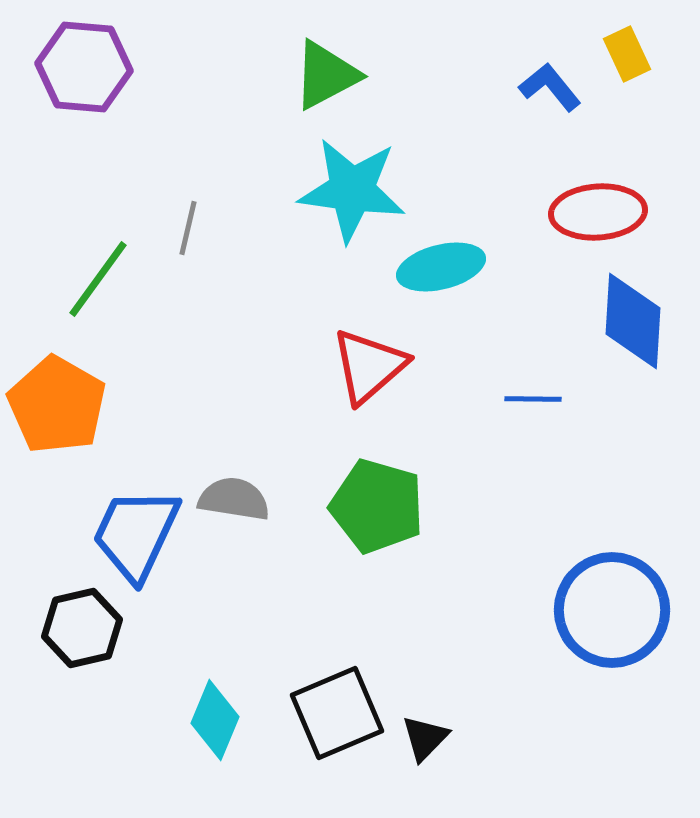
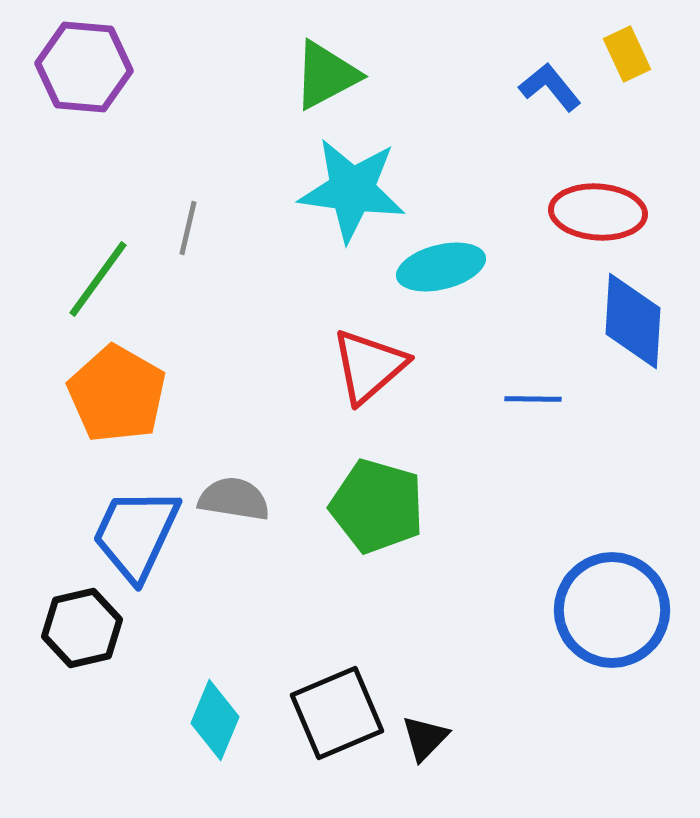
red ellipse: rotated 8 degrees clockwise
orange pentagon: moved 60 px right, 11 px up
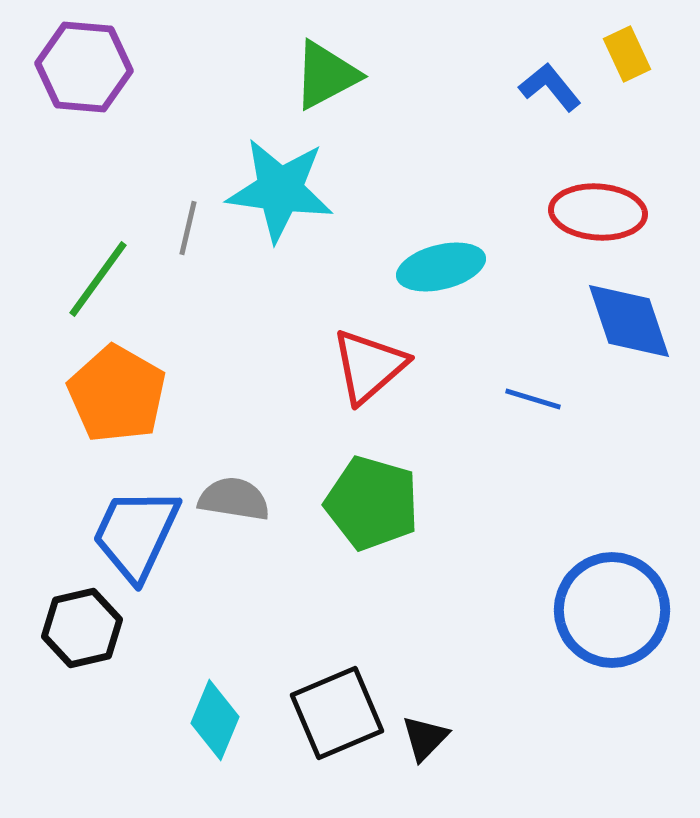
cyan star: moved 72 px left
blue diamond: moved 4 px left; rotated 22 degrees counterclockwise
blue line: rotated 16 degrees clockwise
green pentagon: moved 5 px left, 3 px up
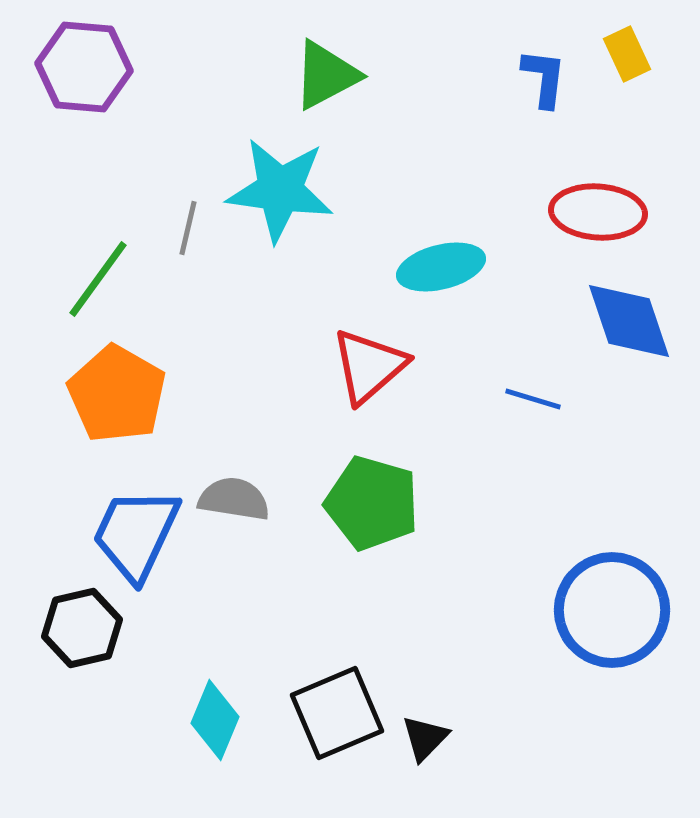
blue L-shape: moved 6 px left, 9 px up; rotated 46 degrees clockwise
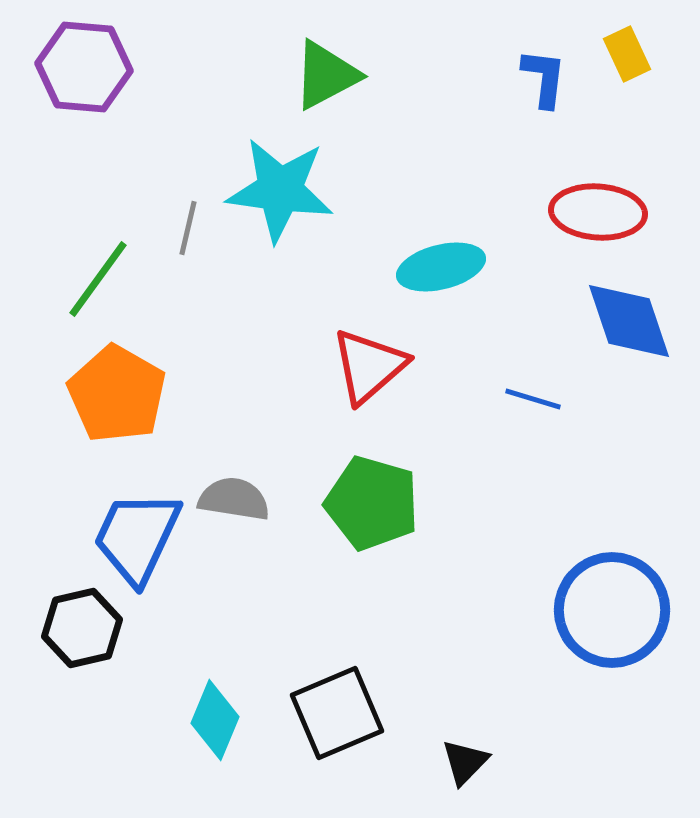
blue trapezoid: moved 1 px right, 3 px down
black triangle: moved 40 px right, 24 px down
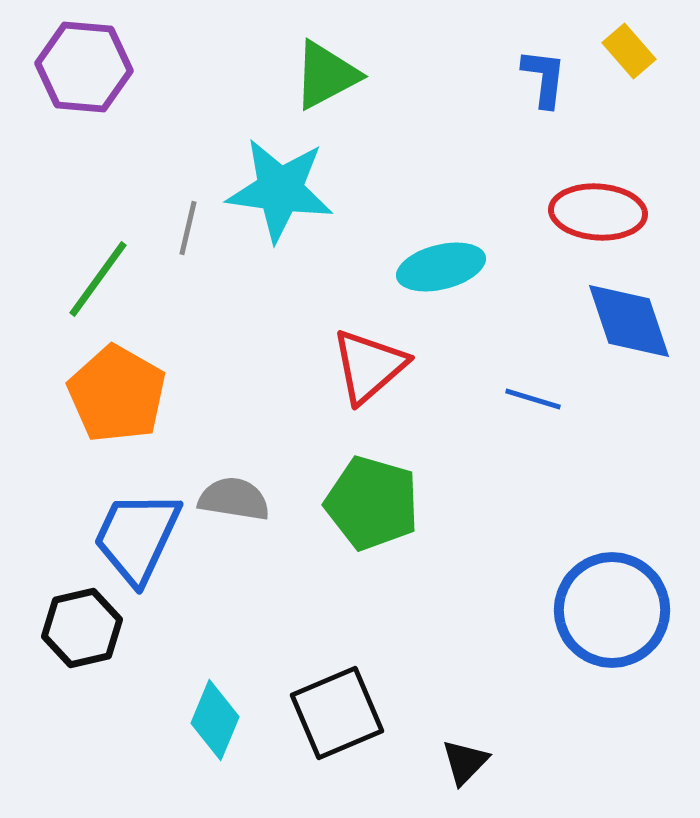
yellow rectangle: moved 2 px right, 3 px up; rotated 16 degrees counterclockwise
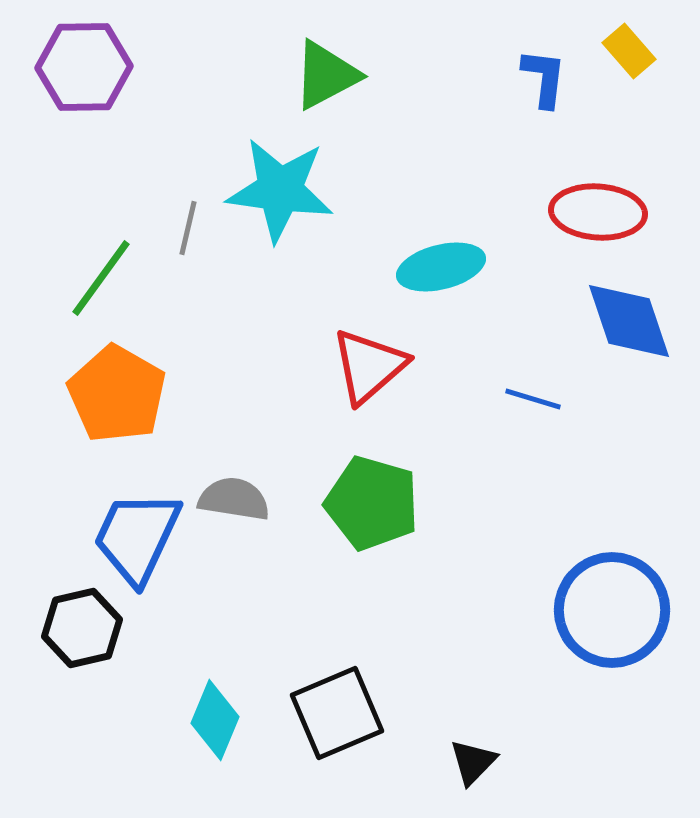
purple hexagon: rotated 6 degrees counterclockwise
green line: moved 3 px right, 1 px up
black triangle: moved 8 px right
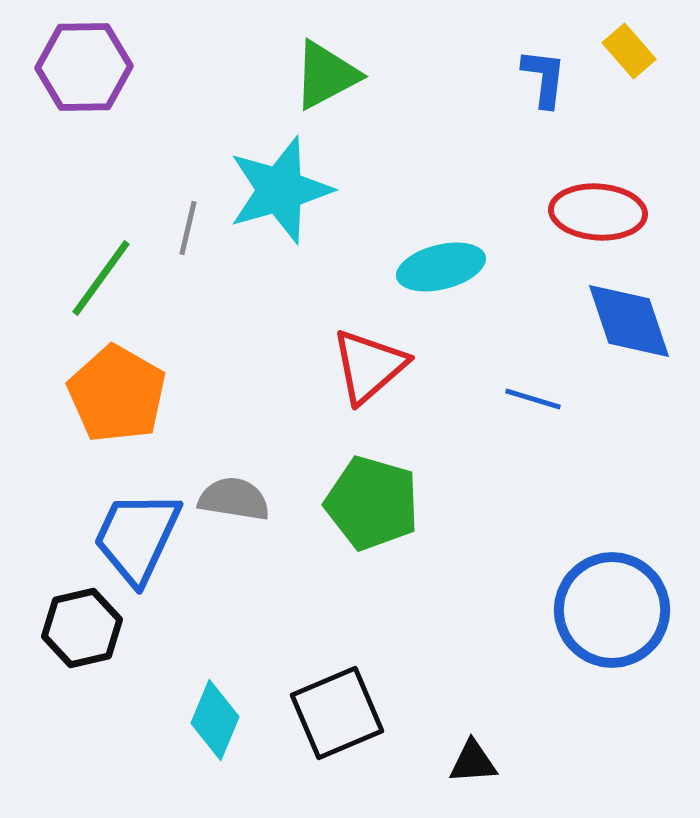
cyan star: rotated 24 degrees counterclockwise
black triangle: rotated 42 degrees clockwise
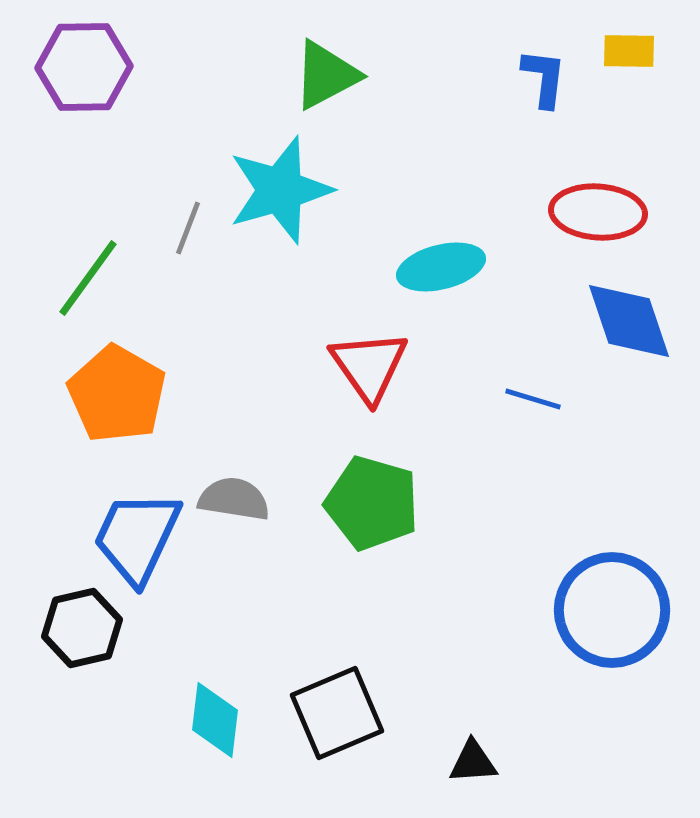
yellow rectangle: rotated 48 degrees counterclockwise
gray line: rotated 8 degrees clockwise
green line: moved 13 px left
red triangle: rotated 24 degrees counterclockwise
cyan diamond: rotated 16 degrees counterclockwise
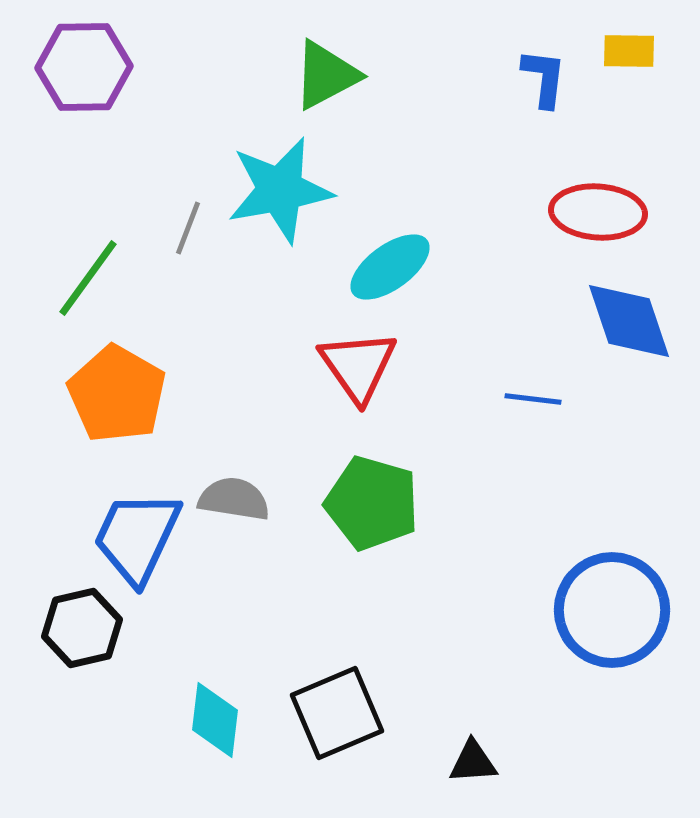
cyan star: rotated 6 degrees clockwise
cyan ellipse: moved 51 px left; rotated 22 degrees counterclockwise
red triangle: moved 11 px left
blue line: rotated 10 degrees counterclockwise
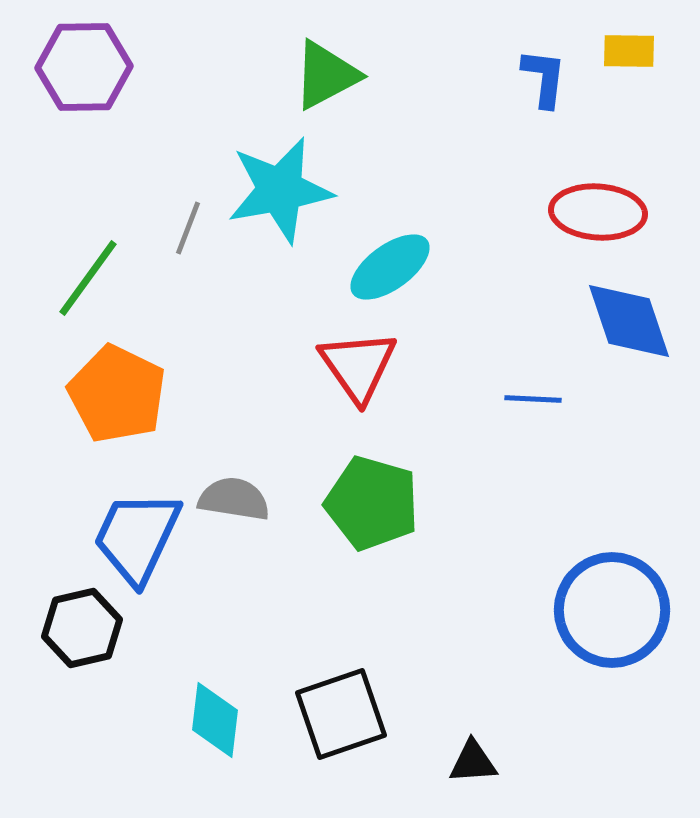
orange pentagon: rotated 4 degrees counterclockwise
blue line: rotated 4 degrees counterclockwise
black square: moved 4 px right, 1 px down; rotated 4 degrees clockwise
